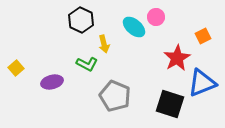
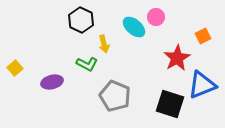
yellow square: moved 1 px left
blue triangle: moved 2 px down
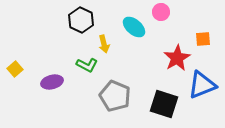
pink circle: moved 5 px right, 5 px up
orange square: moved 3 px down; rotated 21 degrees clockwise
green L-shape: moved 1 px down
yellow square: moved 1 px down
black square: moved 6 px left
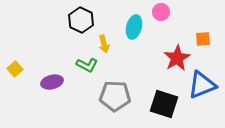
cyan ellipse: rotated 65 degrees clockwise
gray pentagon: rotated 20 degrees counterclockwise
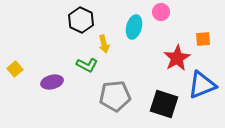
gray pentagon: rotated 8 degrees counterclockwise
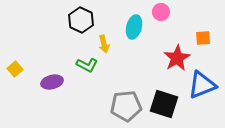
orange square: moved 1 px up
gray pentagon: moved 11 px right, 10 px down
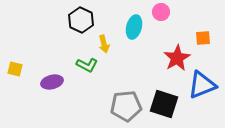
yellow square: rotated 35 degrees counterclockwise
